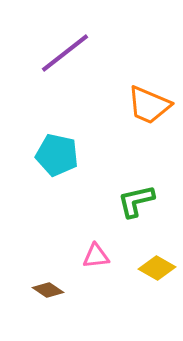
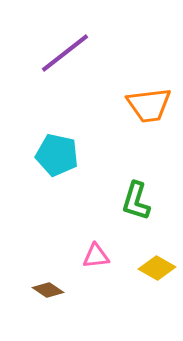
orange trapezoid: rotated 30 degrees counterclockwise
green L-shape: rotated 60 degrees counterclockwise
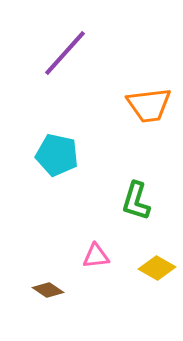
purple line: rotated 10 degrees counterclockwise
